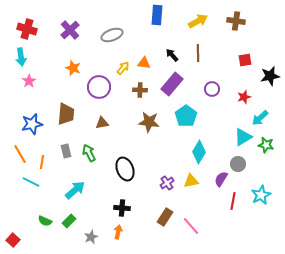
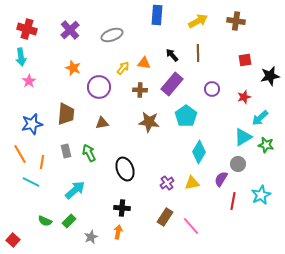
yellow triangle at (191, 181): moved 1 px right, 2 px down
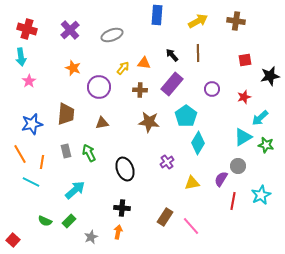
cyan diamond at (199, 152): moved 1 px left, 9 px up
gray circle at (238, 164): moved 2 px down
purple cross at (167, 183): moved 21 px up
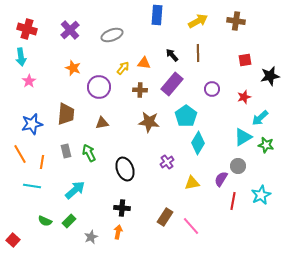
cyan line at (31, 182): moved 1 px right, 4 px down; rotated 18 degrees counterclockwise
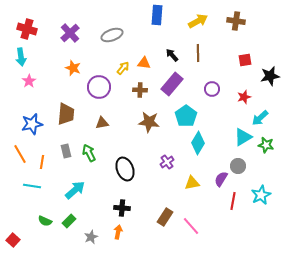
purple cross at (70, 30): moved 3 px down
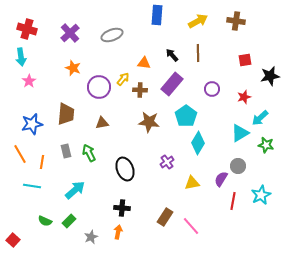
yellow arrow at (123, 68): moved 11 px down
cyan triangle at (243, 137): moved 3 px left, 4 px up
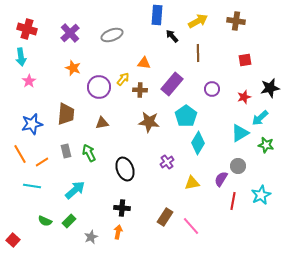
black arrow at (172, 55): moved 19 px up
black star at (270, 76): moved 12 px down
orange line at (42, 162): rotated 48 degrees clockwise
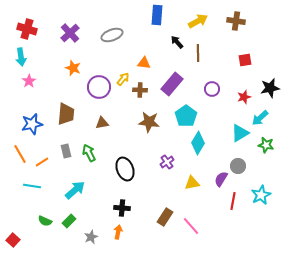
black arrow at (172, 36): moved 5 px right, 6 px down
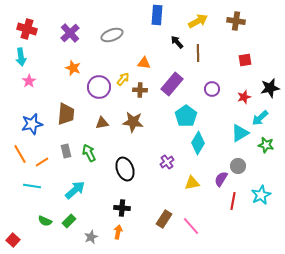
brown star at (149, 122): moved 16 px left
brown rectangle at (165, 217): moved 1 px left, 2 px down
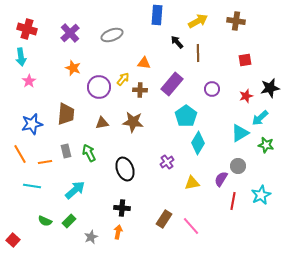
red star at (244, 97): moved 2 px right, 1 px up
orange line at (42, 162): moved 3 px right; rotated 24 degrees clockwise
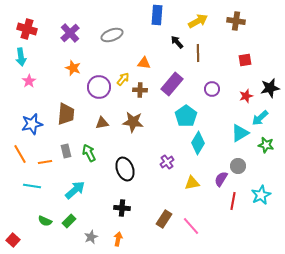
orange arrow at (118, 232): moved 7 px down
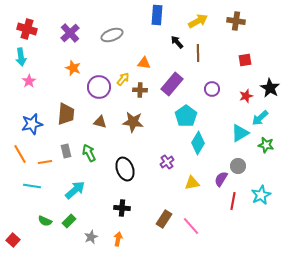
black star at (270, 88): rotated 30 degrees counterclockwise
brown triangle at (102, 123): moved 2 px left, 1 px up; rotated 24 degrees clockwise
